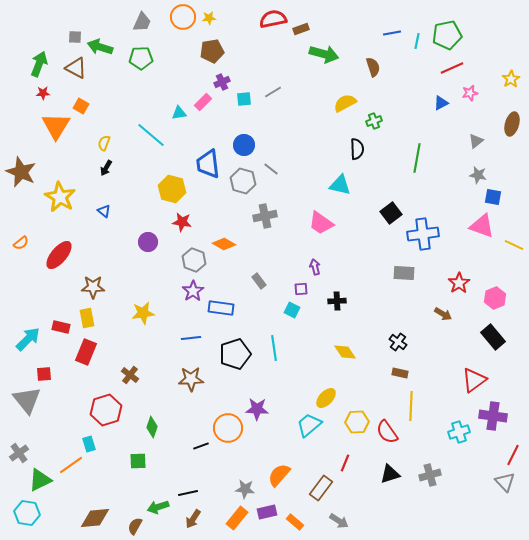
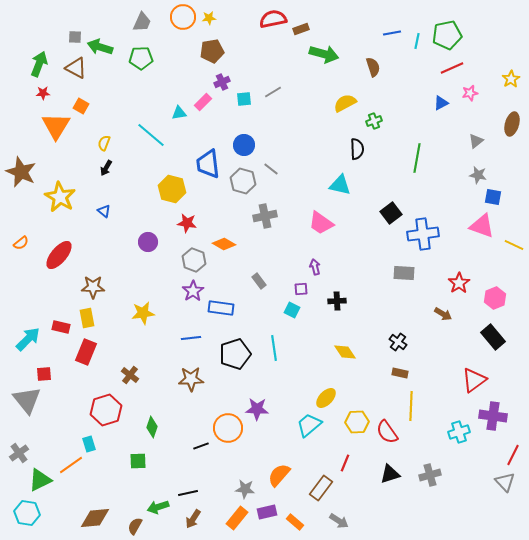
red star at (182, 222): moved 5 px right, 1 px down
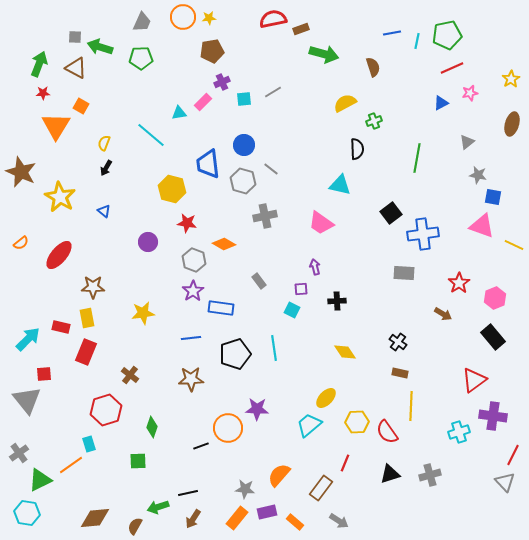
gray triangle at (476, 141): moved 9 px left, 1 px down
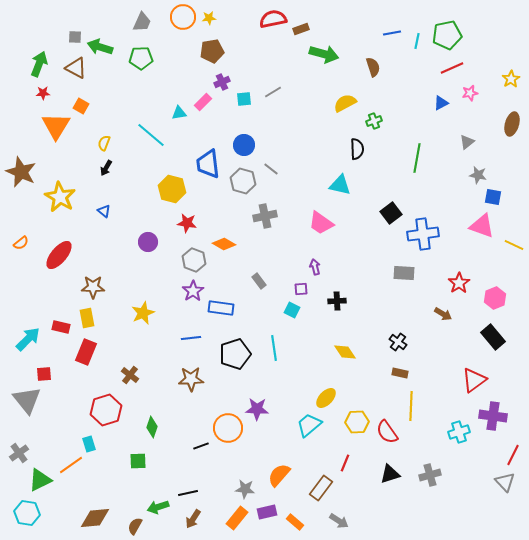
yellow star at (143, 313): rotated 15 degrees counterclockwise
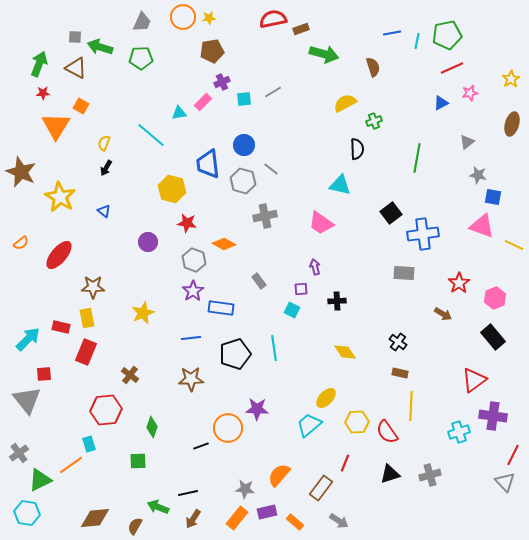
red hexagon at (106, 410): rotated 12 degrees clockwise
green arrow at (158, 507): rotated 40 degrees clockwise
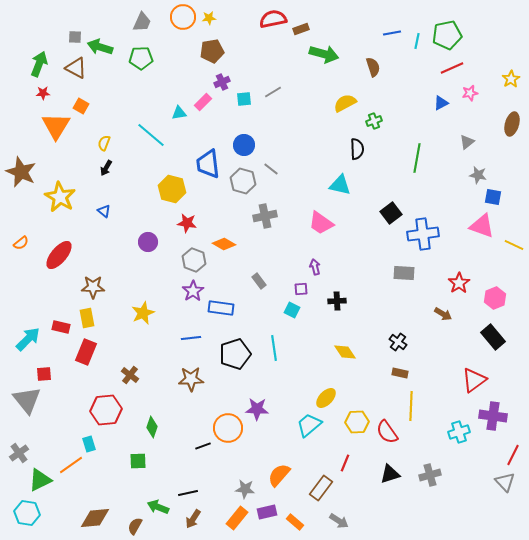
black line at (201, 446): moved 2 px right
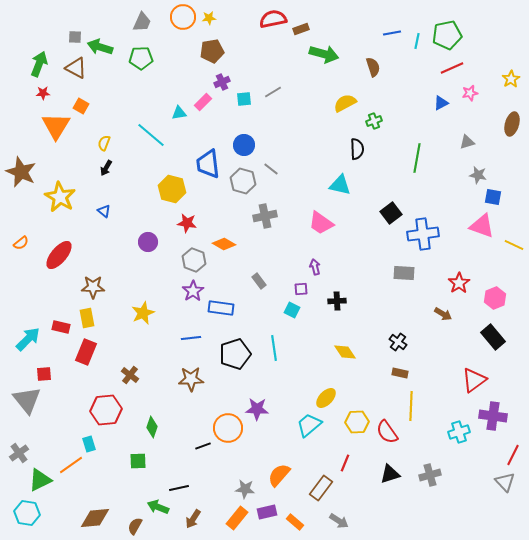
gray triangle at (467, 142): rotated 21 degrees clockwise
black line at (188, 493): moved 9 px left, 5 px up
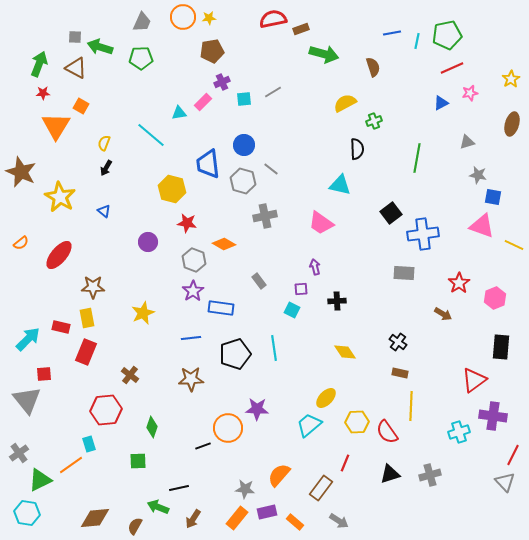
black rectangle at (493, 337): moved 8 px right, 10 px down; rotated 45 degrees clockwise
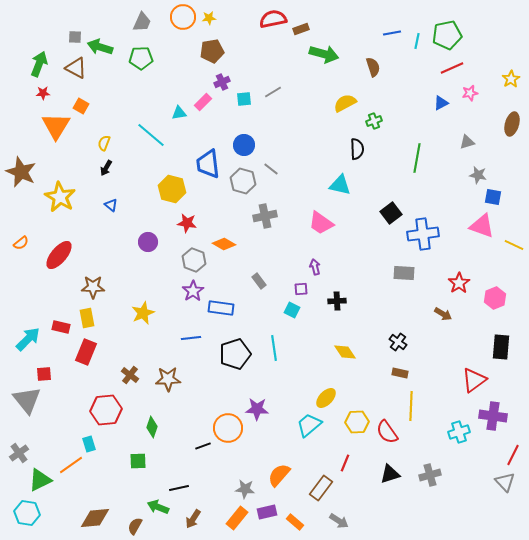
blue triangle at (104, 211): moved 7 px right, 6 px up
brown star at (191, 379): moved 23 px left
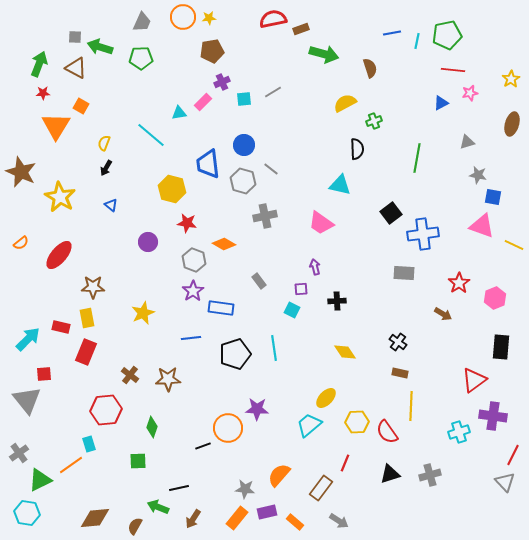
brown semicircle at (373, 67): moved 3 px left, 1 px down
red line at (452, 68): moved 1 px right, 2 px down; rotated 30 degrees clockwise
